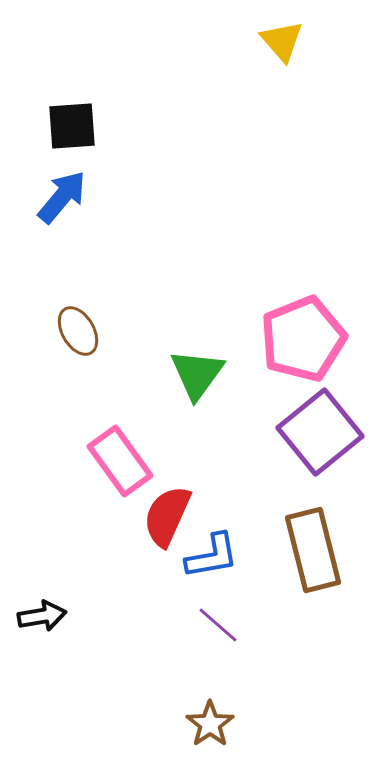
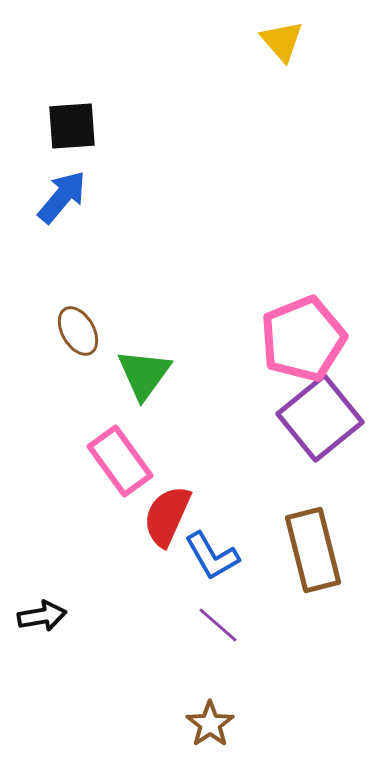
green triangle: moved 53 px left
purple square: moved 14 px up
blue L-shape: rotated 70 degrees clockwise
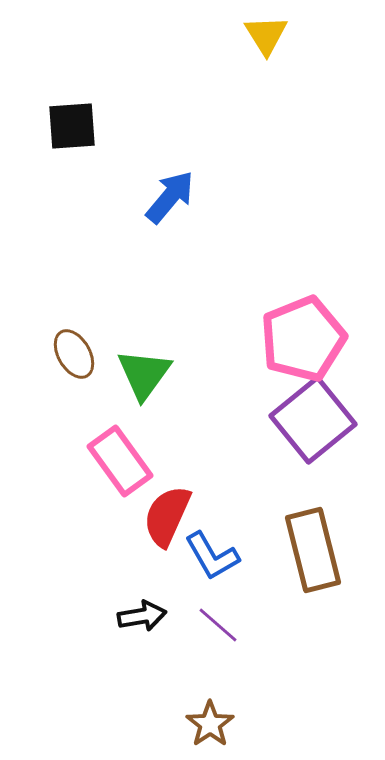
yellow triangle: moved 16 px left, 6 px up; rotated 9 degrees clockwise
blue arrow: moved 108 px right
brown ellipse: moved 4 px left, 23 px down
purple square: moved 7 px left, 2 px down
black arrow: moved 100 px right
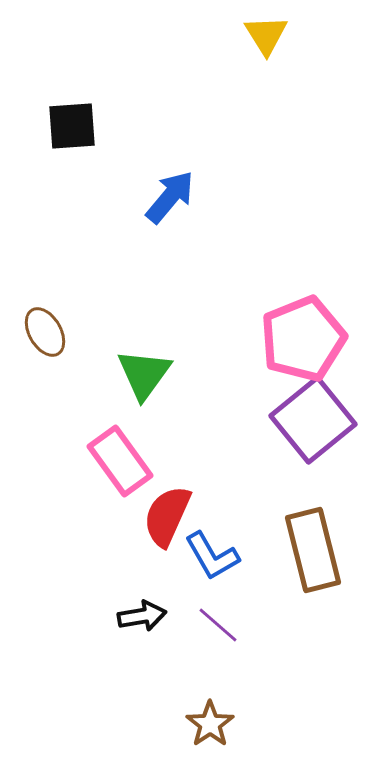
brown ellipse: moved 29 px left, 22 px up
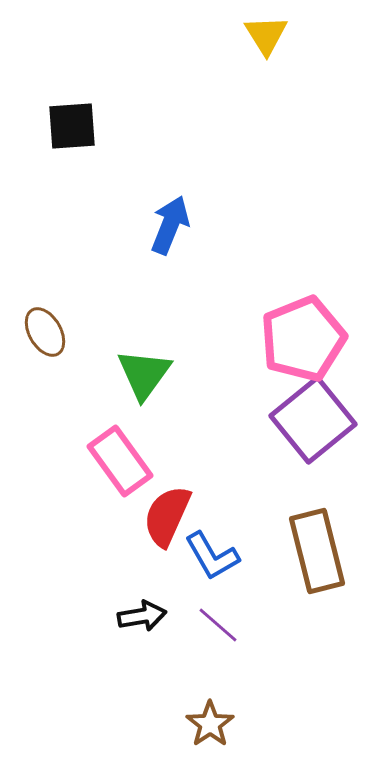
blue arrow: moved 28 px down; rotated 18 degrees counterclockwise
brown rectangle: moved 4 px right, 1 px down
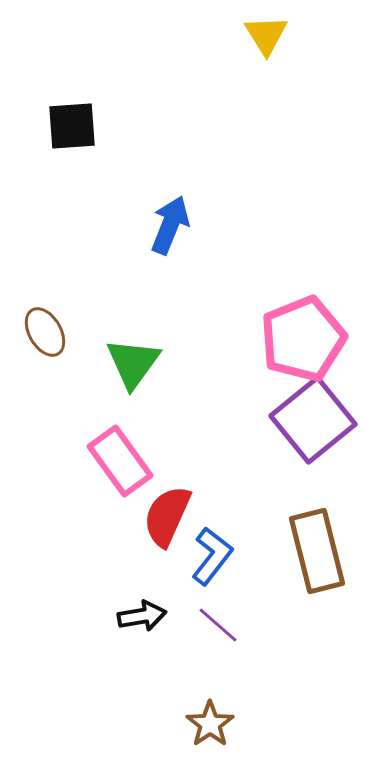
green triangle: moved 11 px left, 11 px up
blue L-shape: rotated 112 degrees counterclockwise
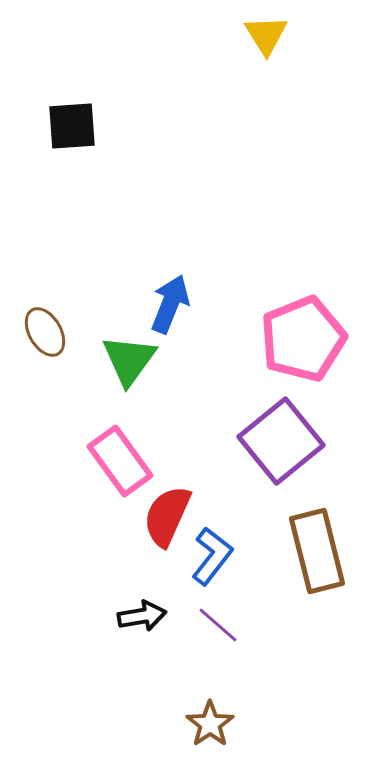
blue arrow: moved 79 px down
green triangle: moved 4 px left, 3 px up
purple square: moved 32 px left, 21 px down
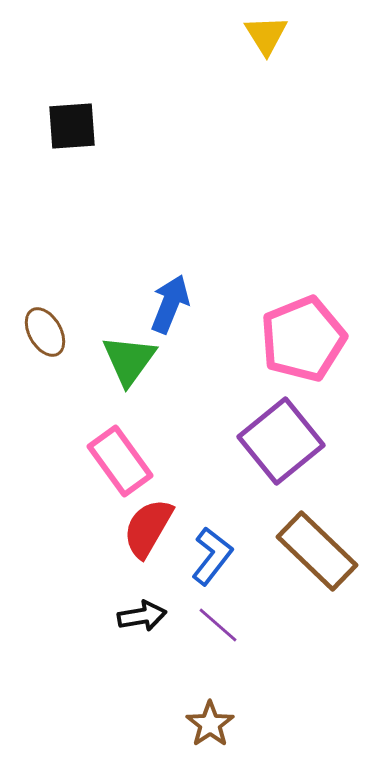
red semicircle: moved 19 px left, 12 px down; rotated 6 degrees clockwise
brown rectangle: rotated 32 degrees counterclockwise
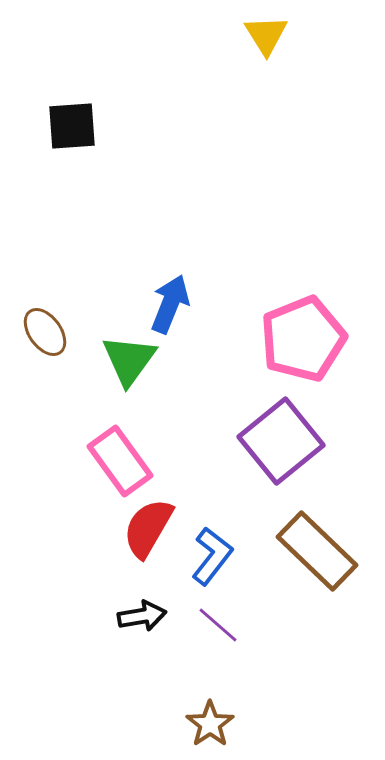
brown ellipse: rotated 6 degrees counterclockwise
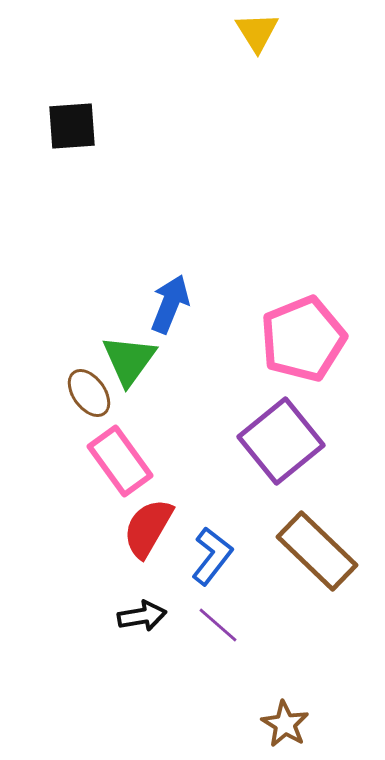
yellow triangle: moved 9 px left, 3 px up
brown ellipse: moved 44 px right, 61 px down
brown star: moved 75 px right; rotated 6 degrees counterclockwise
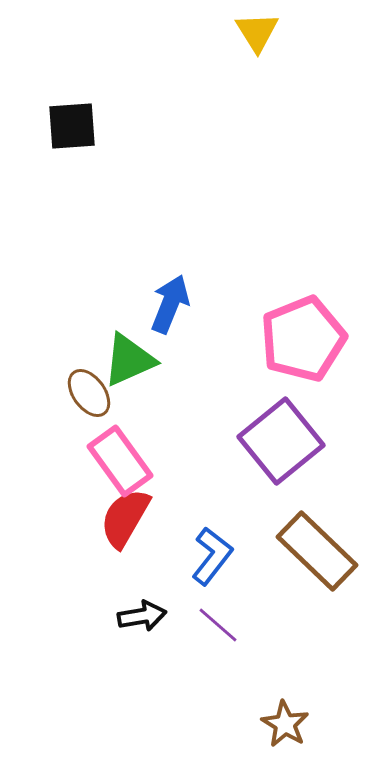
green triangle: rotated 30 degrees clockwise
red semicircle: moved 23 px left, 10 px up
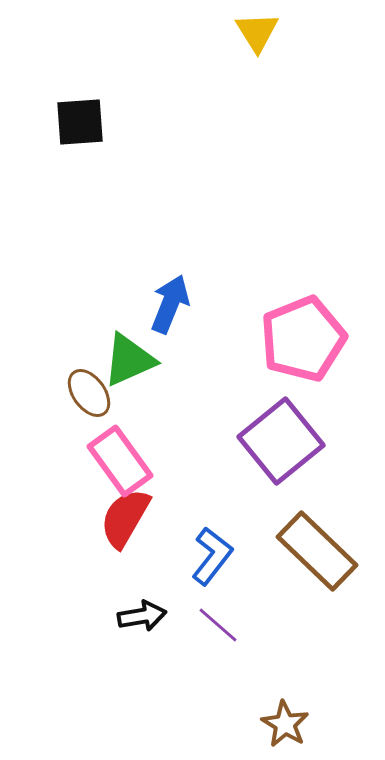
black square: moved 8 px right, 4 px up
